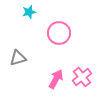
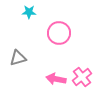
cyan star: rotated 16 degrees clockwise
pink arrow: rotated 108 degrees counterclockwise
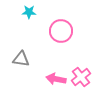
pink circle: moved 2 px right, 2 px up
gray triangle: moved 3 px right, 1 px down; rotated 24 degrees clockwise
pink cross: moved 1 px left
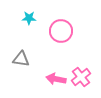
cyan star: moved 6 px down
